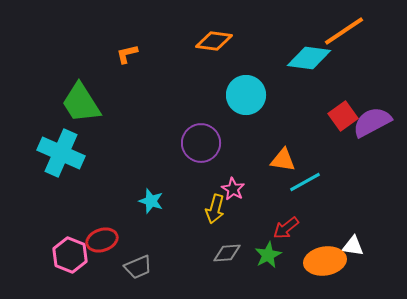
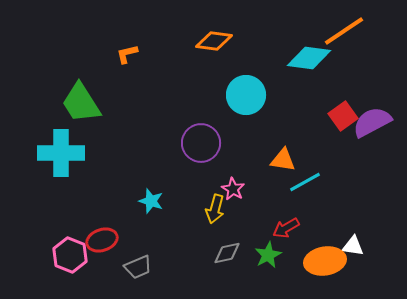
cyan cross: rotated 24 degrees counterclockwise
red arrow: rotated 8 degrees clockwise
gray diamond: rotated 8 degrees counterclockwise
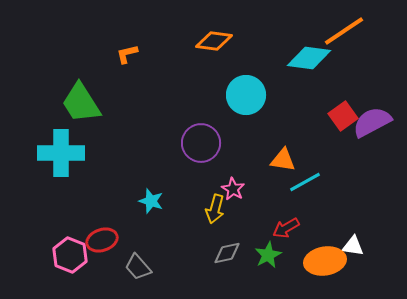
gray trapezoid: rotated 72 degrees clockwise
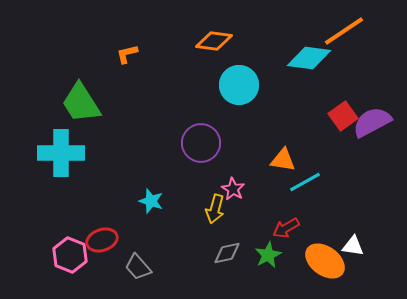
cyan circle: moved 7 px left, 10 px up
orange ellipse: rotated 45 degrees clockwise
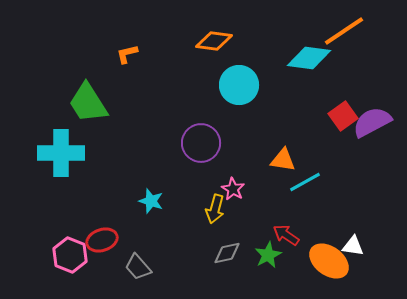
green trapezoid: moved 7 px right
red arrow: moved 7 px down; rotated 64 degrees clockwise
orange ellipse: moved 4 px right
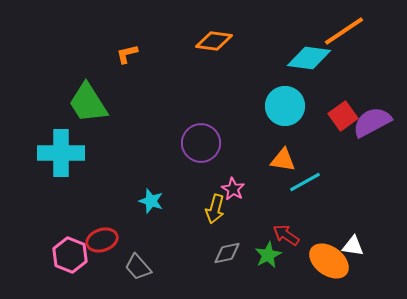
cyan circle: moved 46 px right, 21 px down
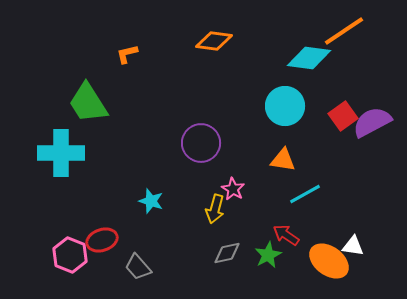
cyan line: moved 12 px down
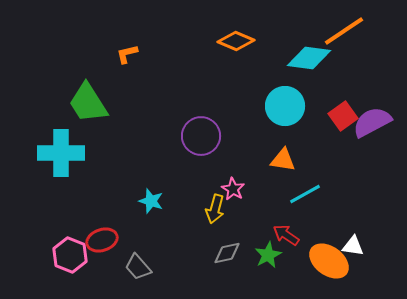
orange diamond: moved 22 px right; rotated 15 degrees clockwise
purple circle: moved 7 px up
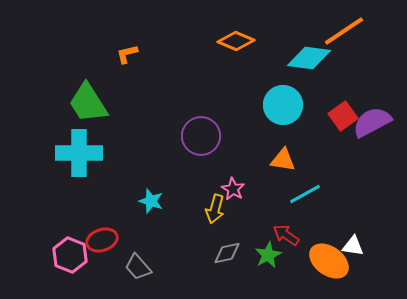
cyan circle: moved 2 px left, 1 px up
cyan cross: moved 18 px right
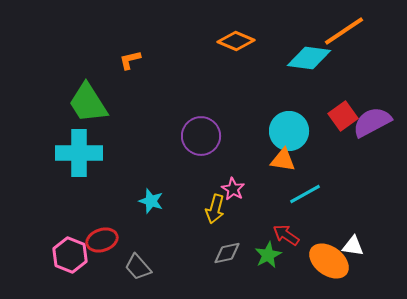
orange L-shape: moved 3 px right, 6 px down
cyan circle: moved 6 px right, 26 px down
